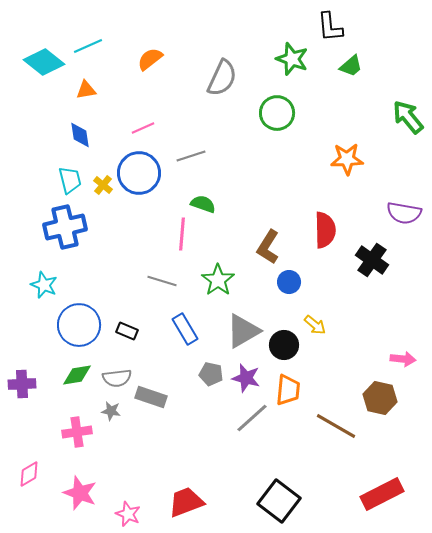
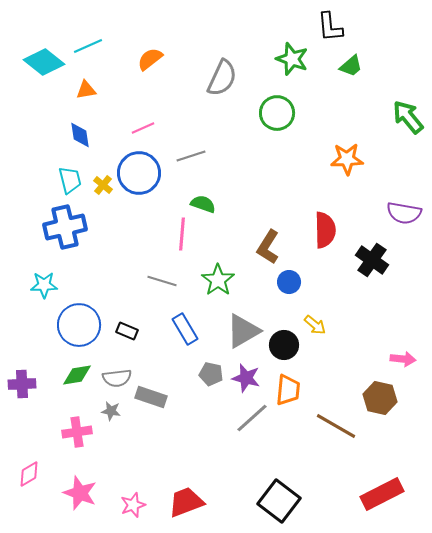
cyan star at (44, 285): rotated 24 degrees counterclockwise
pink star at (128, 514): moved 5 px right, 9 px up; rotated 30 degrees clockwise
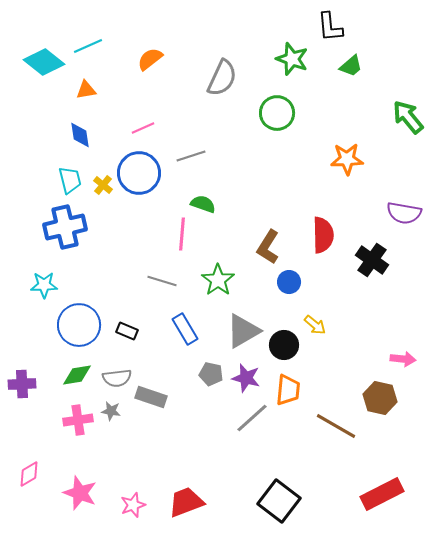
red semicircle at (325, 230): moved 2 px left, 5 px down
pink cross at (77, 432): moved 1 px right, 12 px up
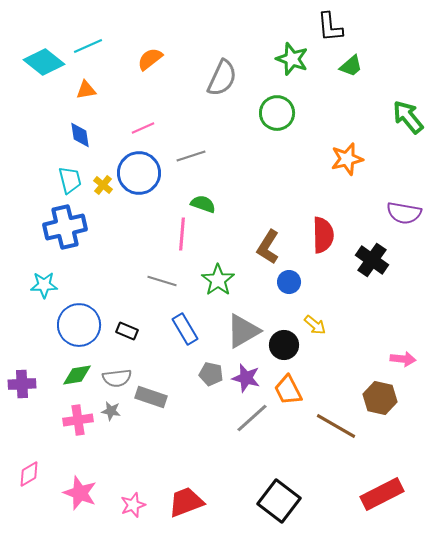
orange star at (347, 159): rotated 12 degrees counterclockwise
orange trapezoid at (288, 390): rotated 148 degrees clockwise
